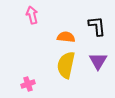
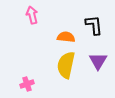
black L-shape: moved 3 px left, 1 px up
pink cross: moved 1 px left
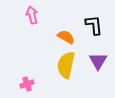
orange semicircle: rotated 24 degrees clockwise
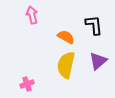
purple triangle: rotated 18 degrees clockwise
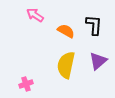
pink arrow: moved 3 px right; rotated 42 degrees counterclockwise
black L-shape: rotated 10 degrees clockwise
orange semicircle: moved 6 px up
pink cross: moved 1 px left
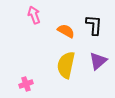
pink arrow: moved 1 px left; rotated 36 degrees clockwise
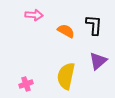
pink arrow: rotated 114 degrees clockwise
yellow semicircle: moved 11 px down
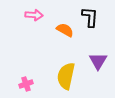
black L-shape: moved 4 px left, 8 px up
orange semicircle: moved 1 px left, 1 px up
purple triangle: rotated 18 degrees counterclockwise
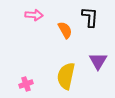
orange semicircle: rotated 30 degrees clockwise
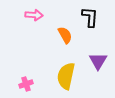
orange semicircle: moved 5 px down
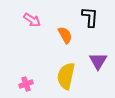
pink arrow: moved 2 px left, 5 px down; rotated 30 degrees clockwise
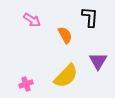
yellow semicircle: rotated 148 degrees counterclockwise
